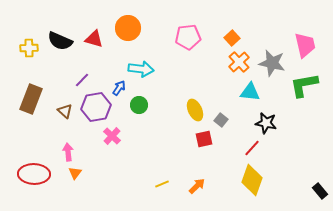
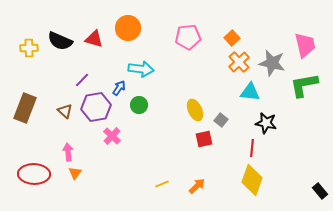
brown rectangle: moved 6 px left, 9 px down
red line: rotated 36 degrees counterclockwise
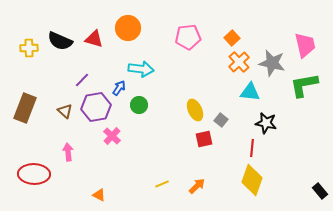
orange triangle: moved 24 px right, 22 px down; rotated 40 degrees counterclockwise
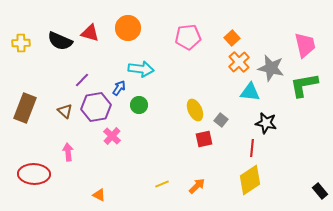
red triangle: moved 4 px left, 6 px up
yellow cross: moved 8 px left, 5 px up
gray star: moved 1 px left, 5 px down
yellow diamond: moved 2 px left; rotated 36 degrees clockwise
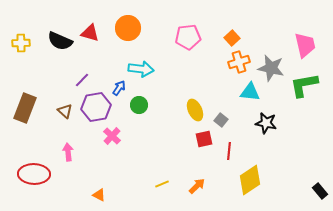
orange cross: rotated 25 degrees clockwise
red line: moved 23 px left, 3 px down
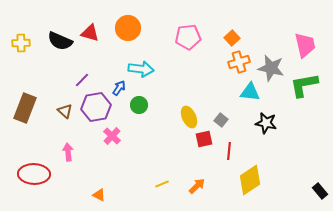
yellow ellipse: moved 6 px left, 7 px down
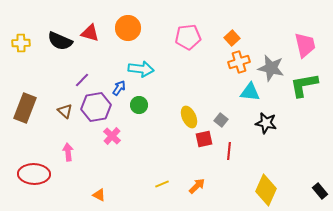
yellow diamond: moved 16 px right, 10 px down; rotated 32 degrees counterclockwise
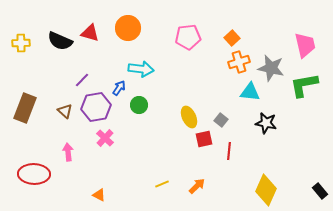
pink cross: moved 7 px left, 2 px down
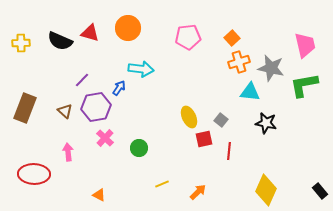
green circle: moved 43 px down
orange arrow: moved 1 px right, 6 px down
